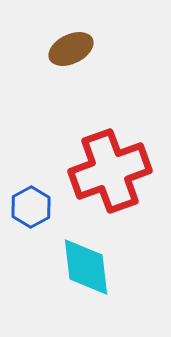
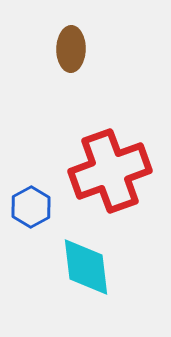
brown ellipse: rotated 63 degrees counterclockwise
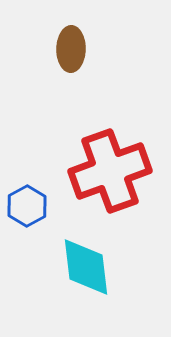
blue hexagon: moved 4 px left, 1 px up
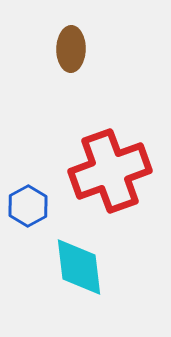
blue hexagon: moved 1 px right
cyan diamond: moved 7 px left
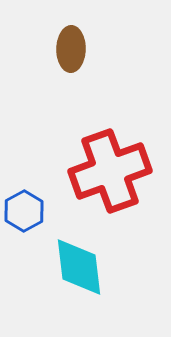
blue hexagon: moved 4 px left, 5 px down
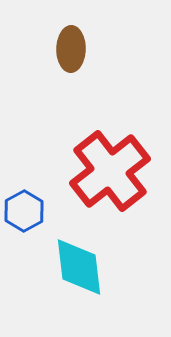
red cross: rotated 18 degrees counterclockwise
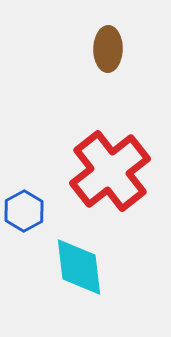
brown ellipse: moved 37 px right
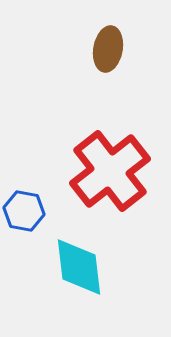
brown ellipse: rotated 9 degrees clockwise
blue hexagon: rotated 21 degrees counterclockwise
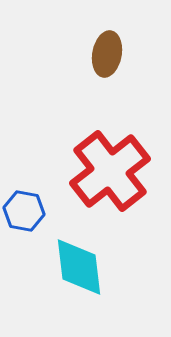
brown ellipse: moved 1 px left, 5 px down
